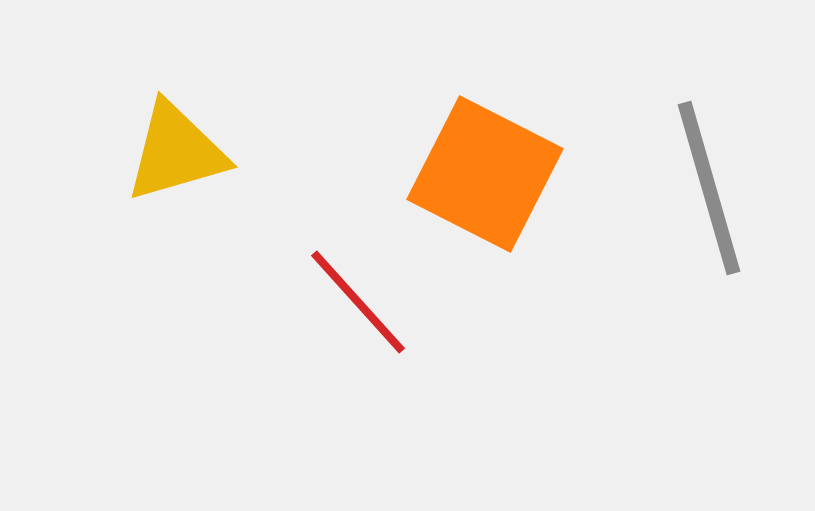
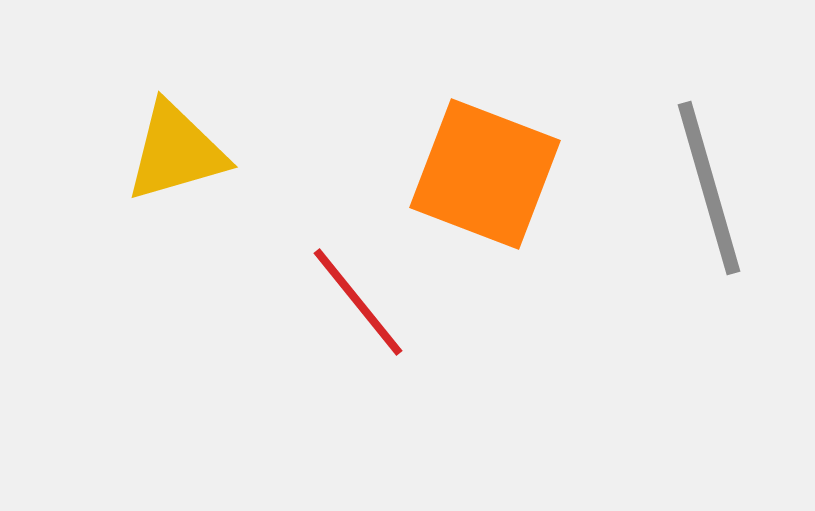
orange square: rotated 6 degrees counterclockwise
red line: rotated 3 degrees clockwise
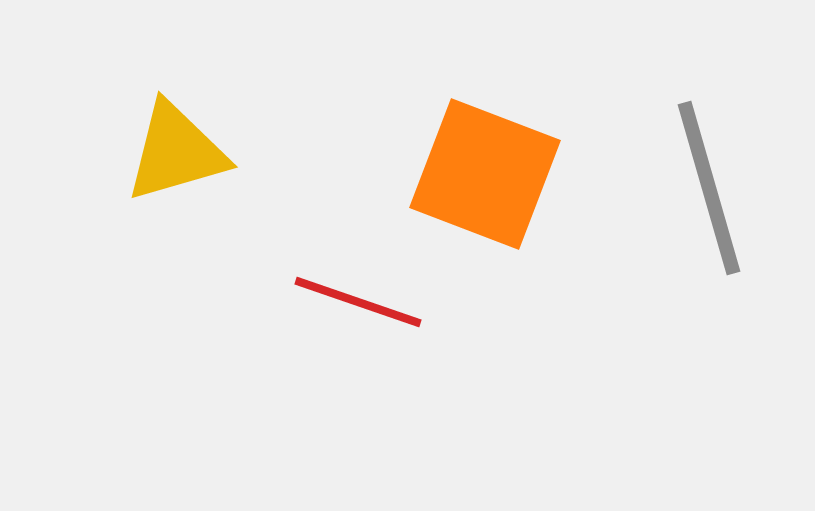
red line: rotated 32 degrees counterclockwise
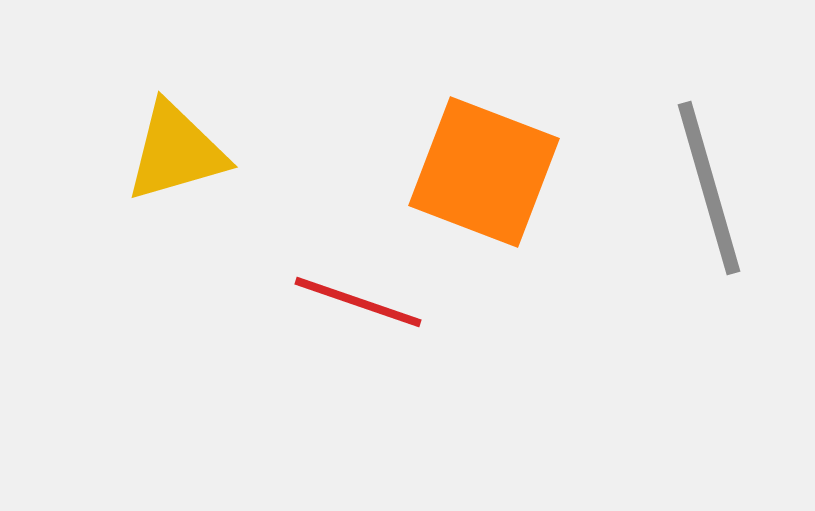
orange square: moved 1 px left, 2 px up
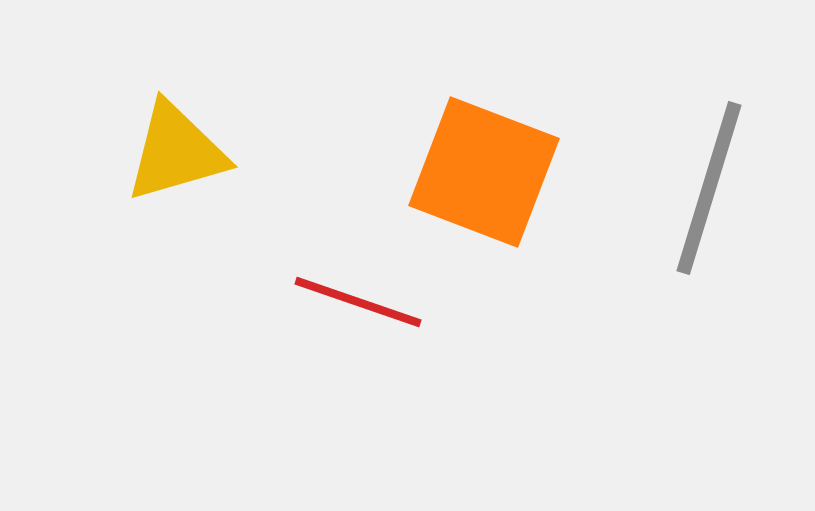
gray line: rotated 33 degrees clockwise
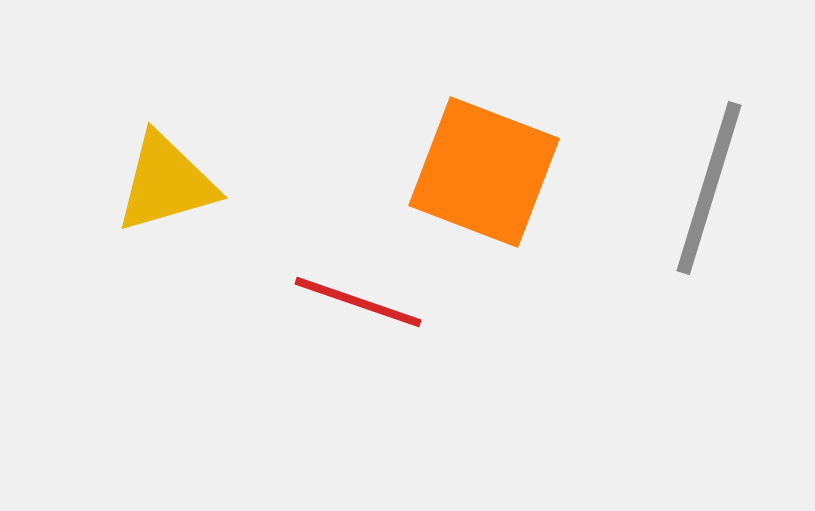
yellow triangle: moved 10 px left, 31 px down
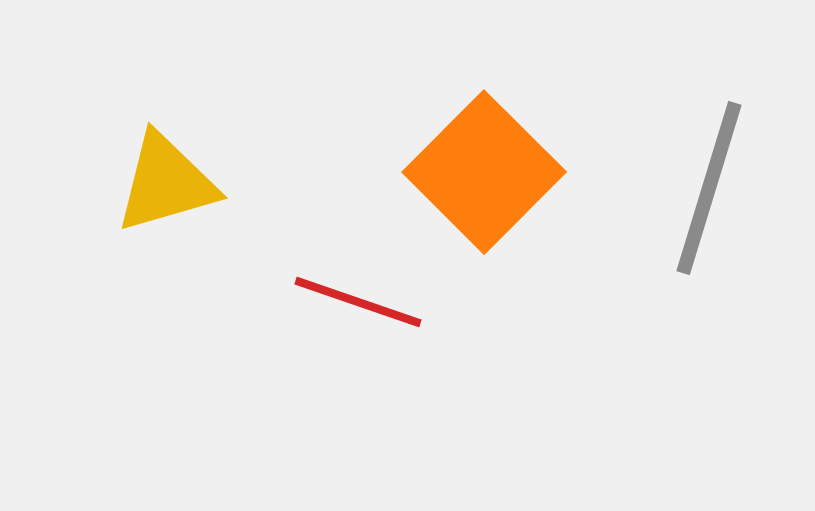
orange square: rotated 24 degrees clockwise
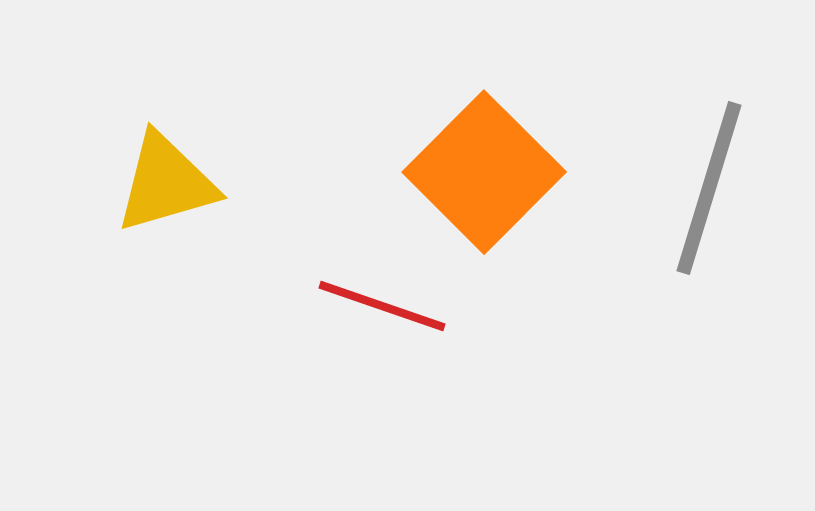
red line: moved 24 px right, 4 px down
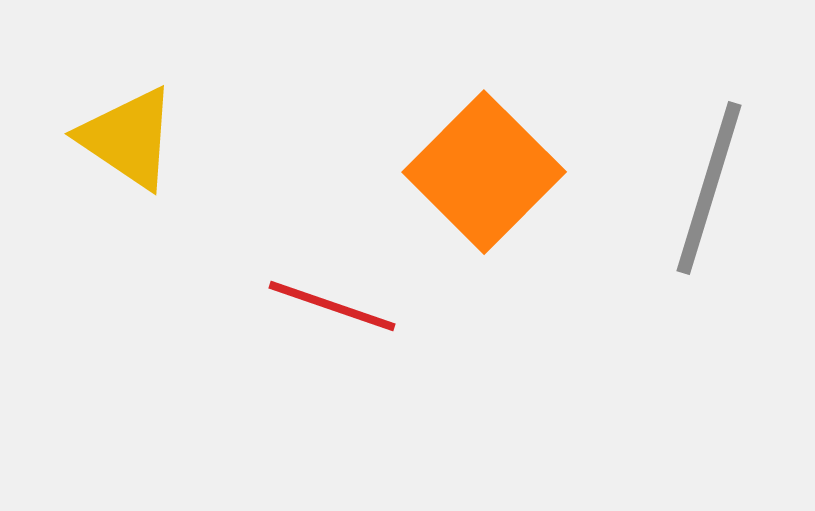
yellow triangle: moved 38 px left, 45 px up; rotated 50 degrees clockwise
red line: moved 50 px left
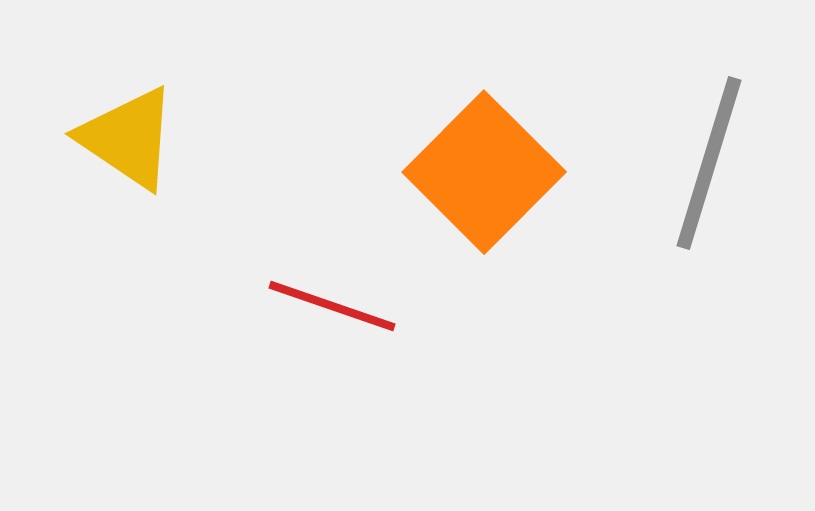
gray line: moved 25 px up
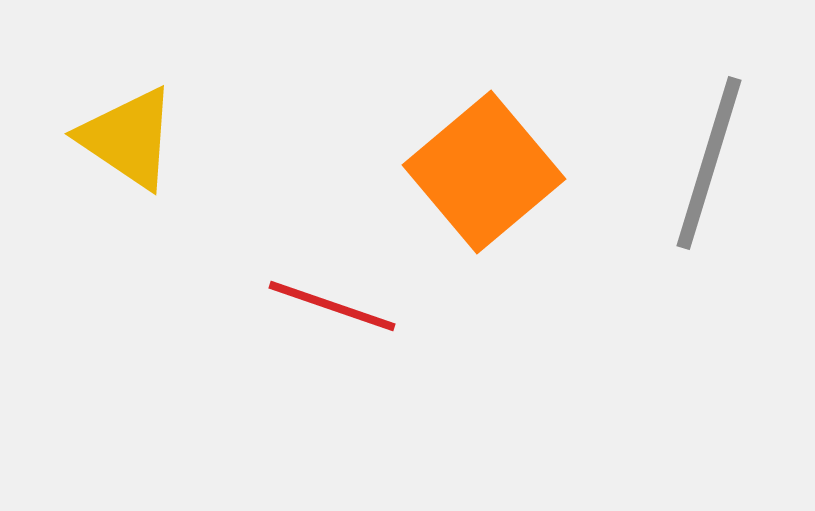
orange square: rotated 5 degrees clockwise
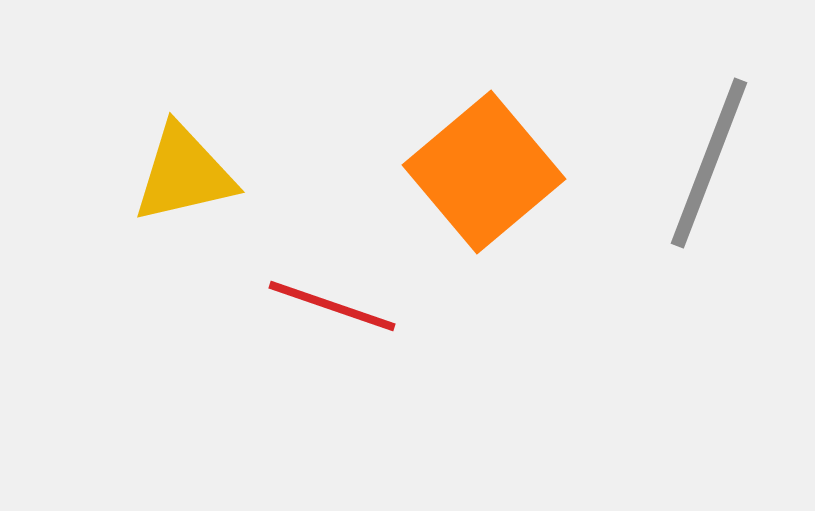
yellow triangle: moved 56 px right, 36 px down; rotated 47 degrees counterclockwise
gray line: rotated 4 degrees clockwise
